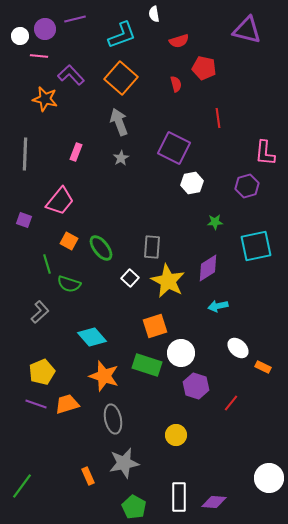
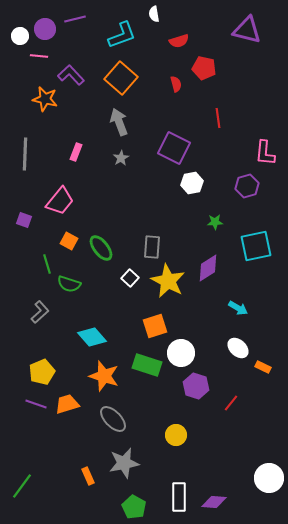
cyan arrow at (218, 306): moved 20 px right, 2 px down; rotated 138 degrees counterclockwise
gray ellipse at (113, 419): rotated 32 degrees counterclockwise
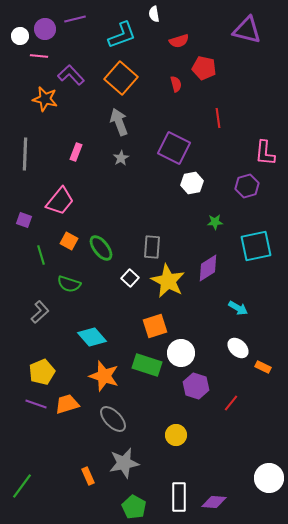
green line at (47, 264): moved 6 px left, 9 px up
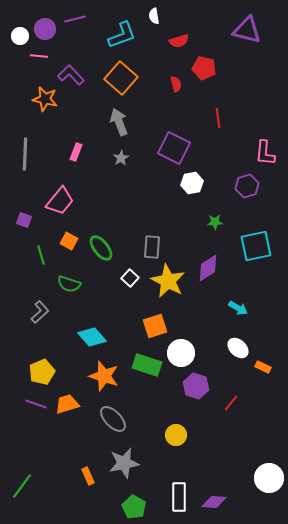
white semicircle at (154, 14): moved 2 px down
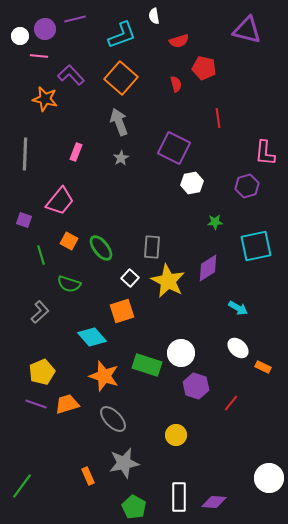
orange square at (155, 326): moved 33 px left, 15 px up
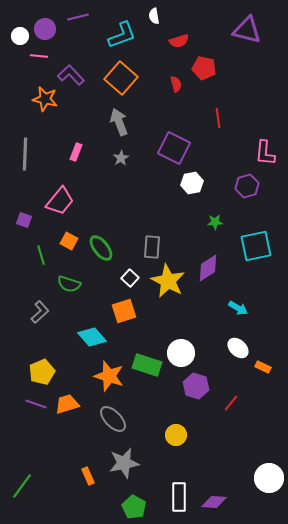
purple line at (75, 19): moved 3 px right, 2 px up
orange square at (122, 311): moved 2 px right
orange star at (104, 376): moved 5 px right
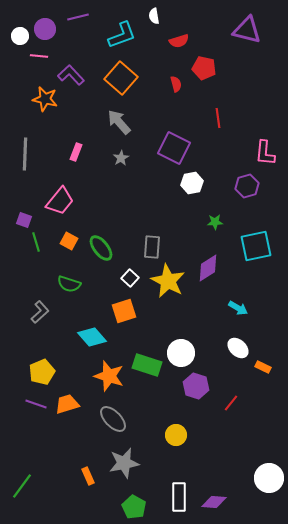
gray arrow at (119, 122): rotated 20 degrees counterclockwise
green line at (41, 255): moved 5 px left, 13 px up
